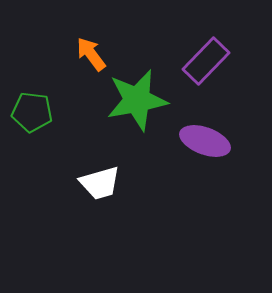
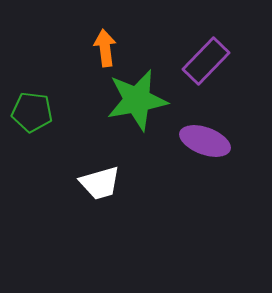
orange arrow: moved 14 px right, 6 px up; rotated 30 degrees clockwise
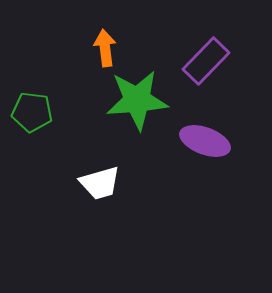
green star: rotated 6 degrees clockwise
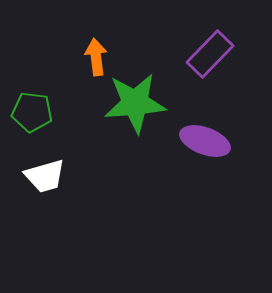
orange arrow: moved 9 px left, 9 px down
purple rectangle: moved 4 px right, 7 px up
green star: moved 2 px left, 3 px down
white trapezoid: moved 55 px left, 7 px up
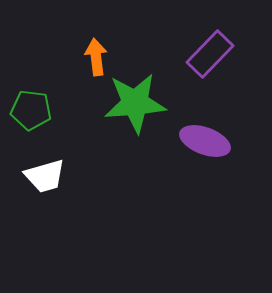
green pentagon: moved 1 px left, 2 px up
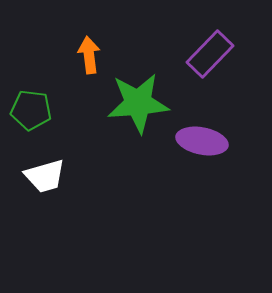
orange arrow: moved 7 px left, 2 px up
green star: moved 3 px right
purple ellipse: moved 3 px left; rotated 9 degrees counterclockwise
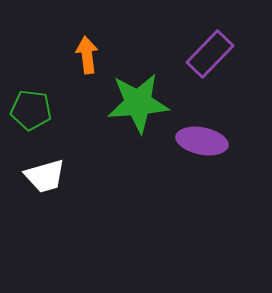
orange arrow: moved 2 px left
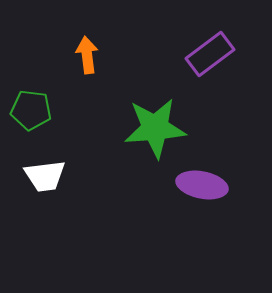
purple rectangle: rotated 9 degrees clockwise
green star: moved 17 px right, 25 px down
purple ellipse: moved 44 px down
white trapezoid: rotated 9 degrees clockwise
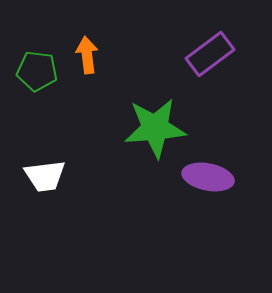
green pentagon: moved 6 px right, 39 px up
purple ellipse: moved 6 px right, 8 px up
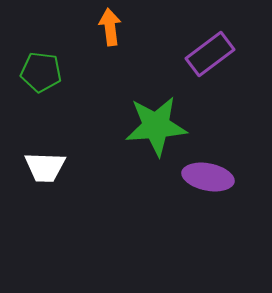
orange arrow: moved 23 px right, 28 px up
green pentagon: moved 4 px right, 1 px down
green star: moved 1 px right, 2 px up
white trapezoid: moved 9 px up; rotated 9 degrees clockwise
